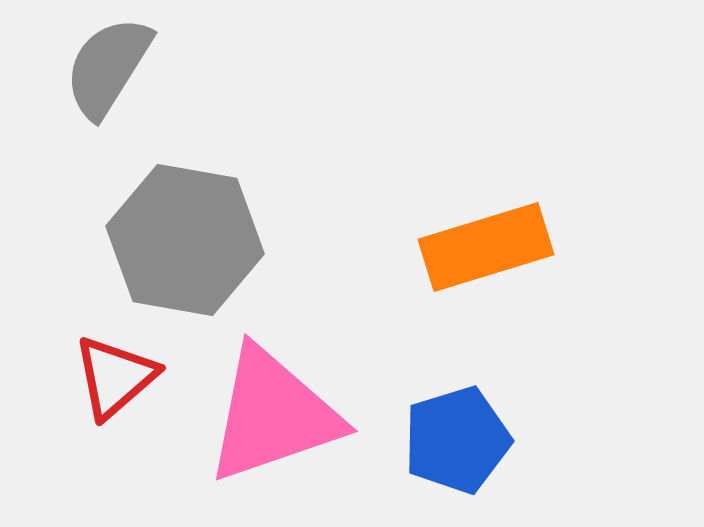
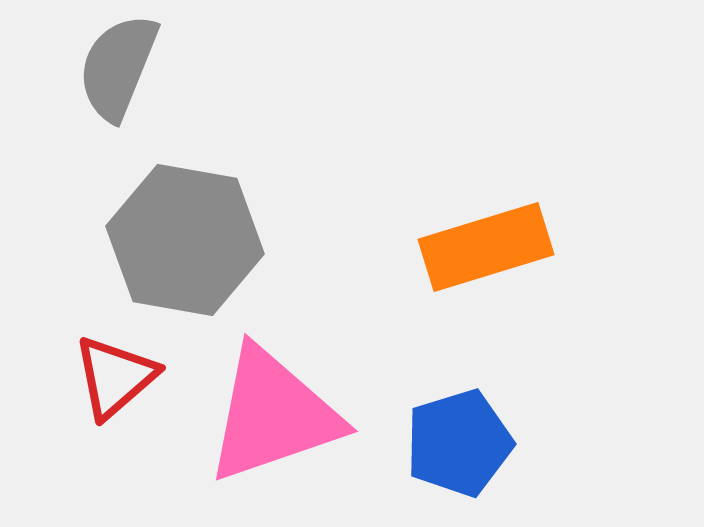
gray semicircle: moved 10 px right; rotated 10 degrees counterclockwise
blue pentagon: moved 2 px right, 3 px down
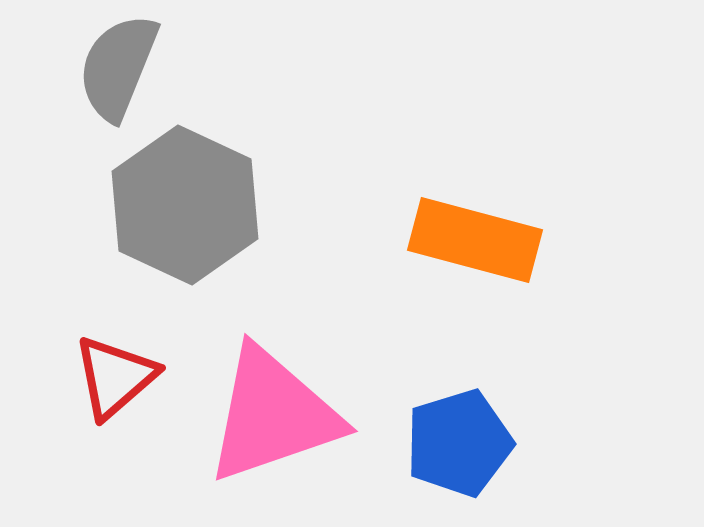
gray hexagon: moved 35 px up; rotated 15 degrees clockwise
orange rectangle: moved 11 px left, 7 px up; rotated 32 degrees clockwise
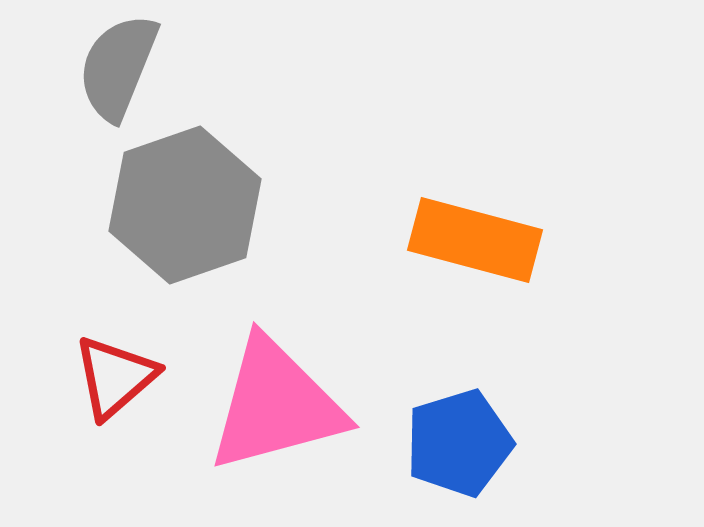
gray hexagon: rotated 16 degrees clockwise
pink triangle: moved 3 px right, 10 px up; rotated 4 degrees clockwise
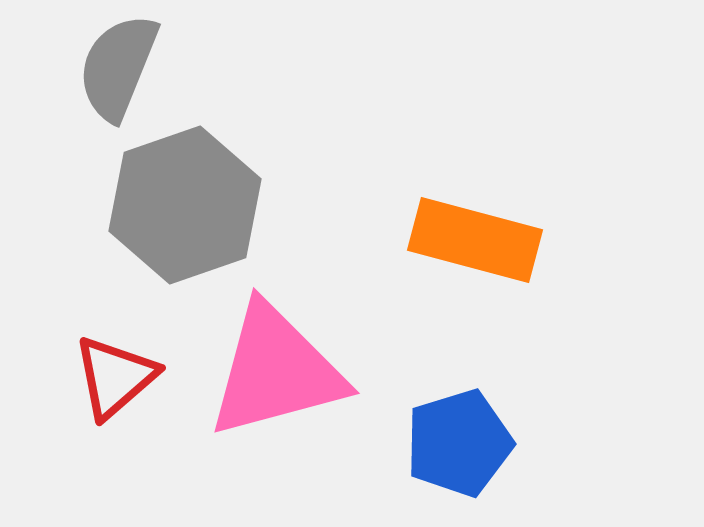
pink triangle: moved 34 px up
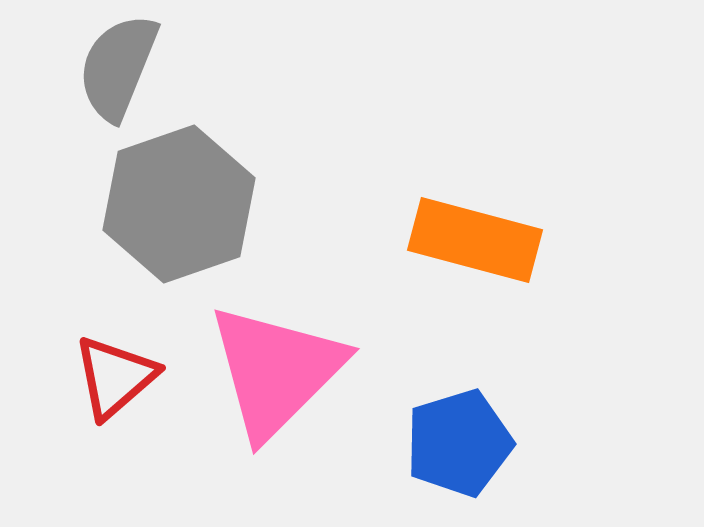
gray hexagon: moved 6 px left, 1 px up
pink triangle: rotated 30 degrees counterclockwise
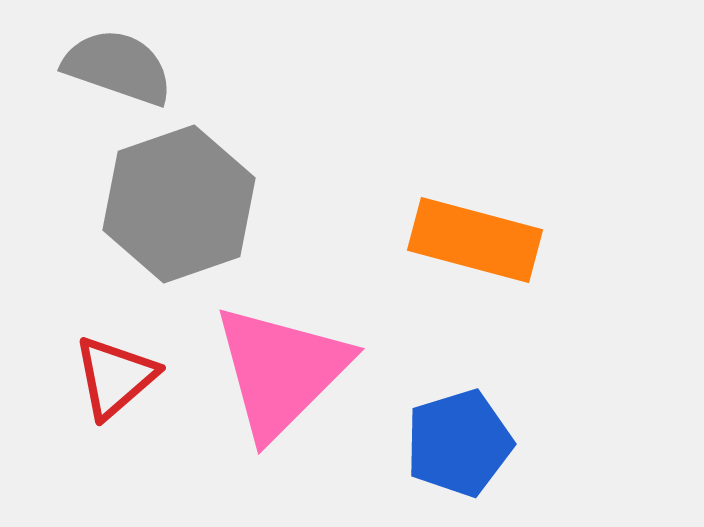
gray semicircle: rotated 87 degrees clockwise
pink triangle: moved 5 px right
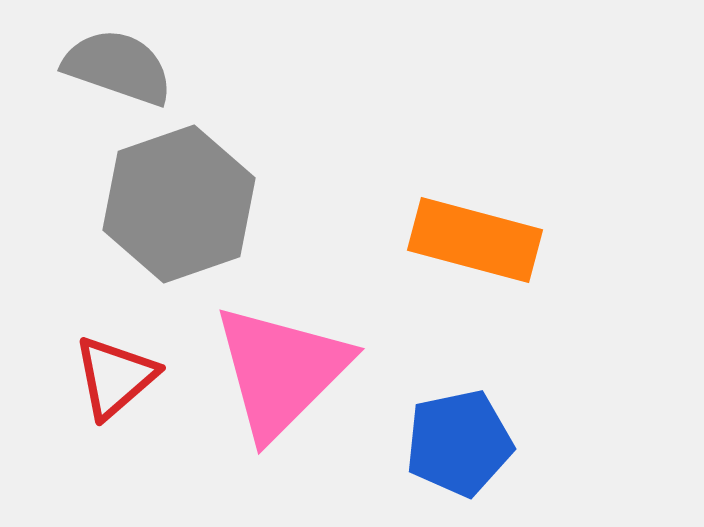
blue pentagon: rotated 5 degrees clockwise
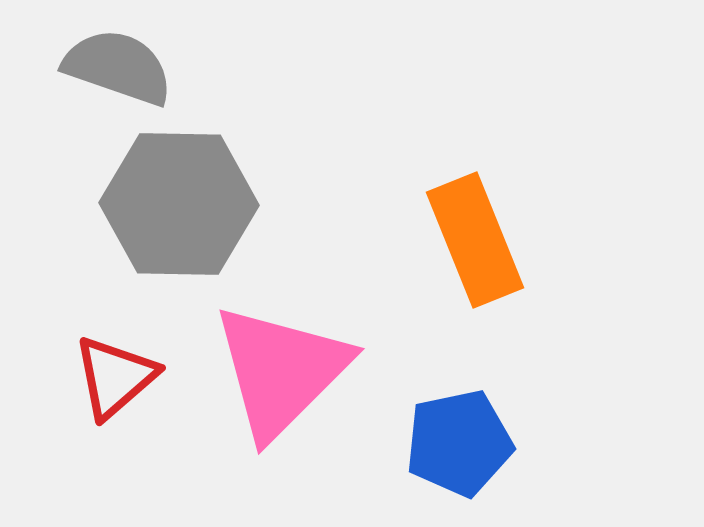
gray hexagon: rotated 20 degrees clockwise
orange rectangle: rotated 53 degrees clockwise
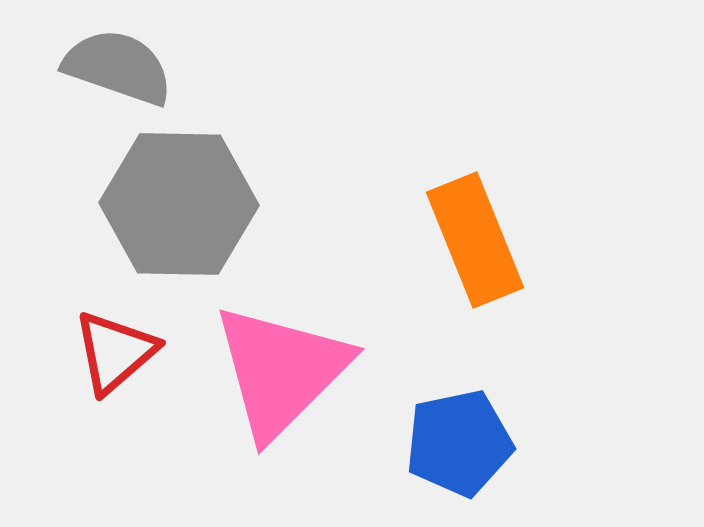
red triangle: moved 25 px up
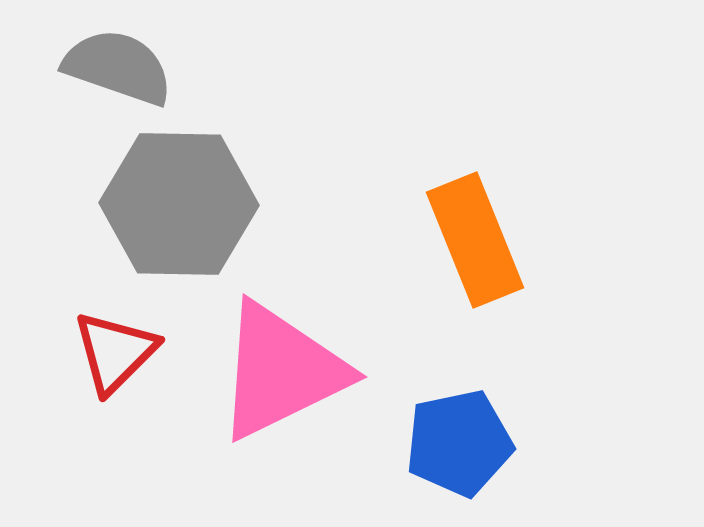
red triangle: rotated 4 degrees counterclockwise
pink triangle: rotated 19 degrees clockwise
